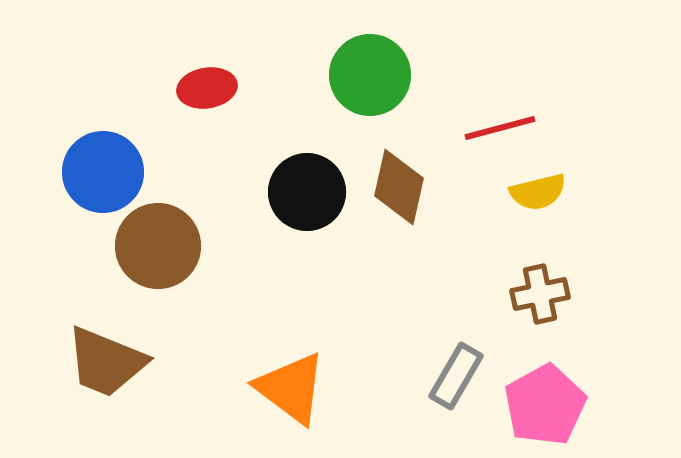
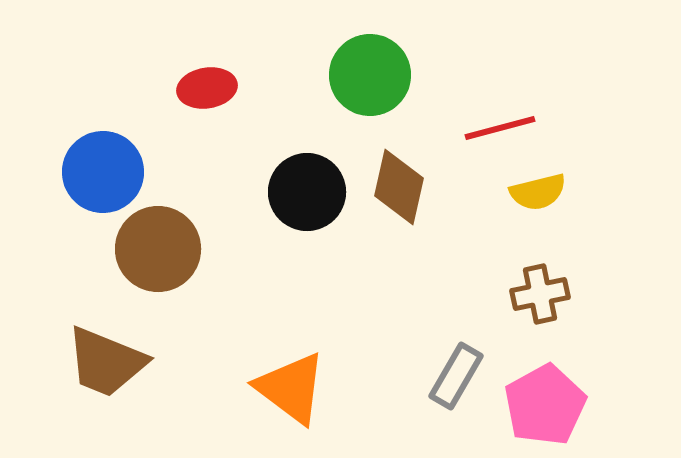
brown circle: moved 3 px down
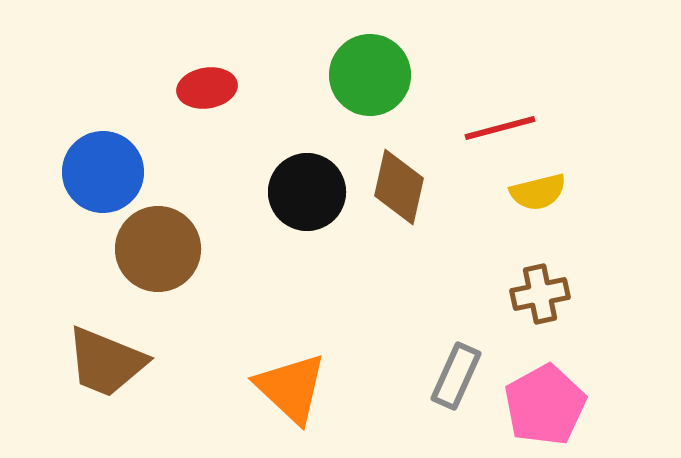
gray rectangle: rotated 6 degrees counterclockwise
orange triangle: rotated 6 degrees clockwise
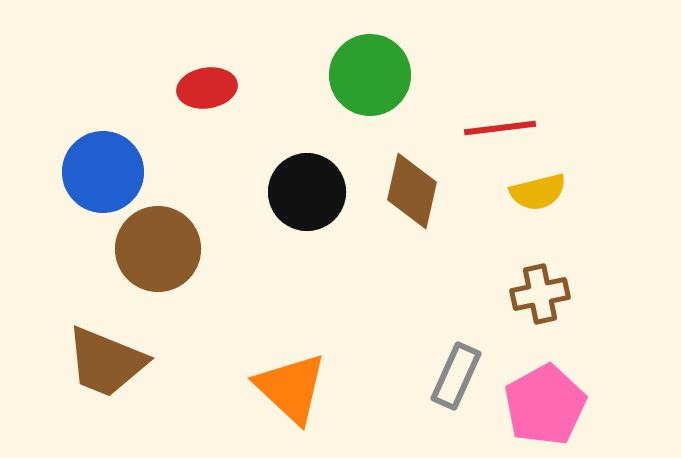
red line: rotated 8 degrees clockwise
brown diamond: moved 13 px right, 4 px down
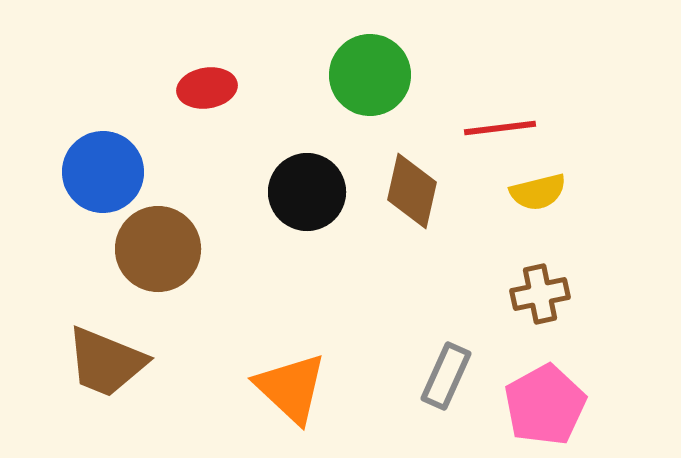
gray rectangle: moved 10 px left
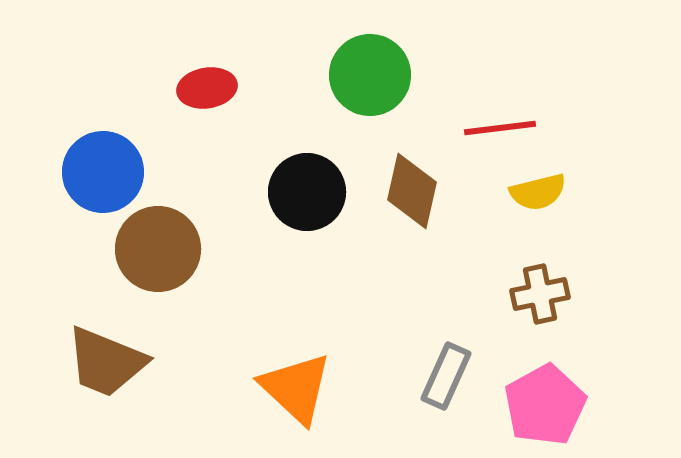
orange triangle: moved 5 px right
